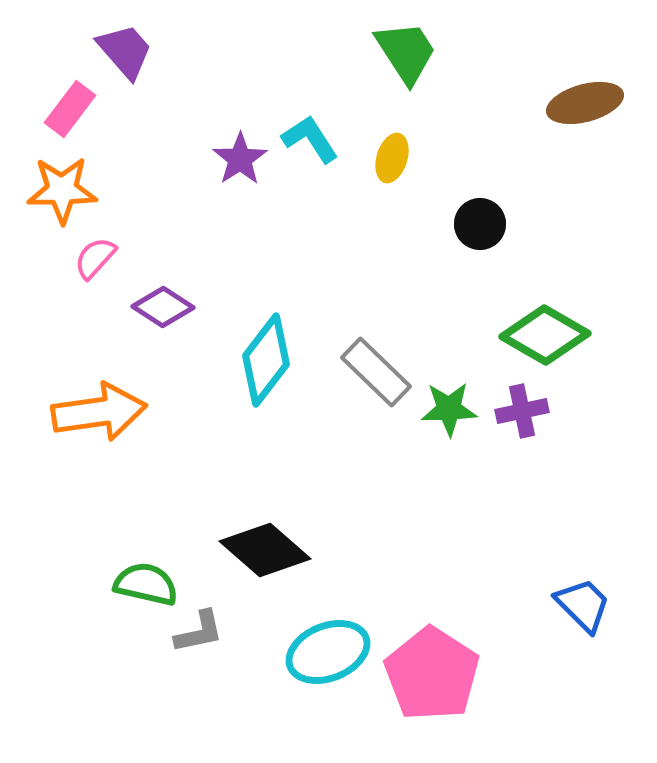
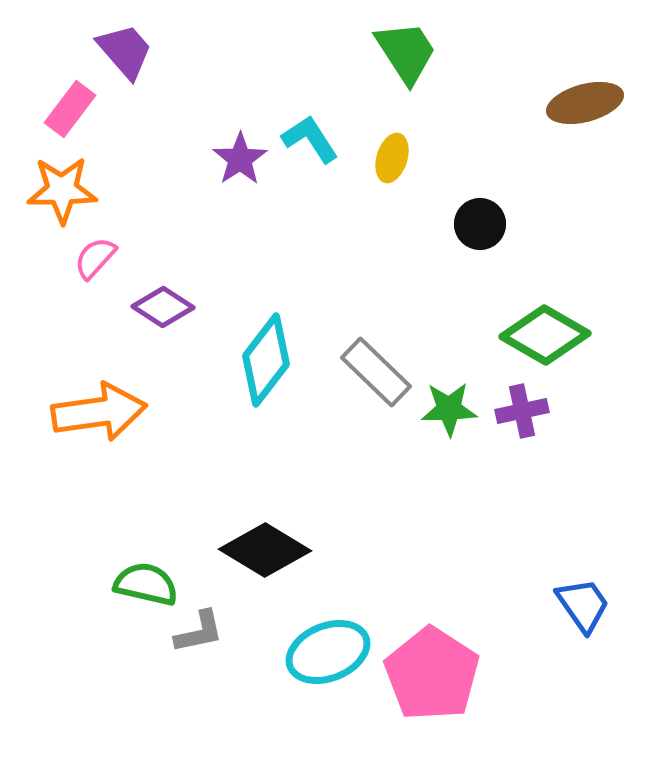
black diamond: rotated 10 degrees counterclockwise
blue trapezoid: rotated 10 degrees clockwise
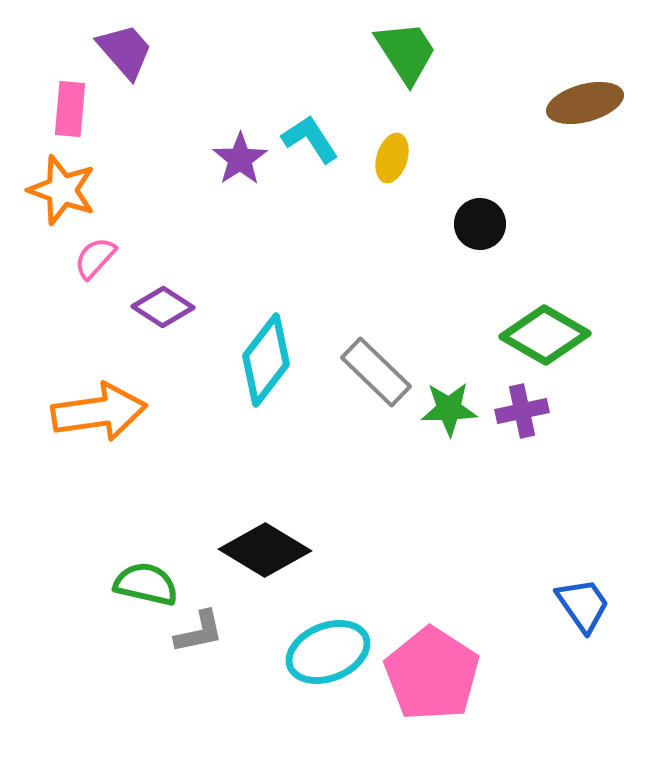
pink rectangle: rotated 32 degrees counterclockwise
orange star: rotated 20 degrees clockwise
